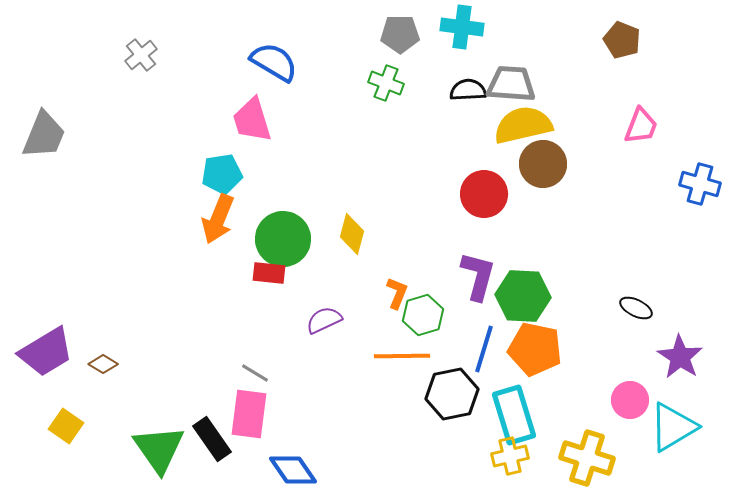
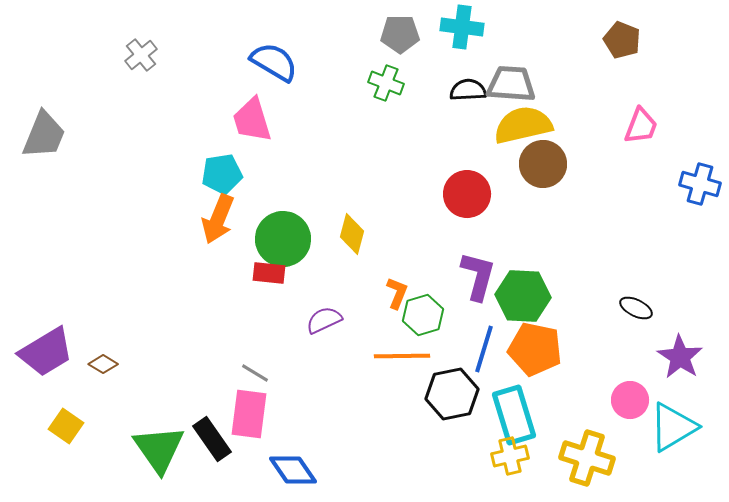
red circle at (484, 194): moved 17 px left
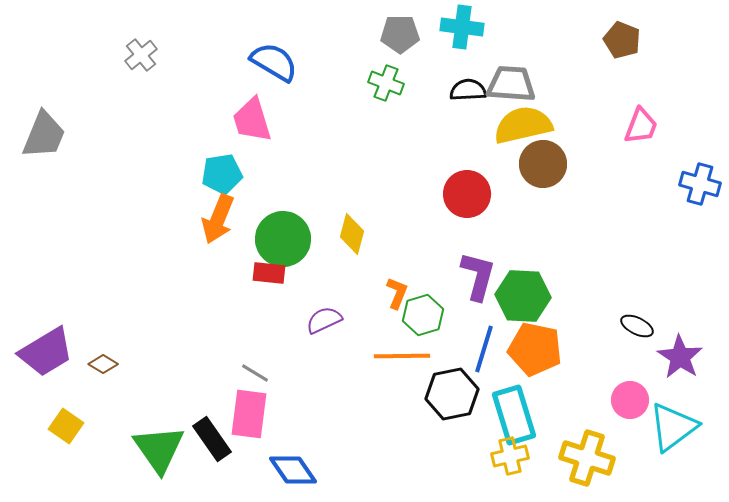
black ellipse at (636, 308): moved 1 px right, 18 px down
cyan triangle at (673, 427): rotated 6 degrees counterclockwise
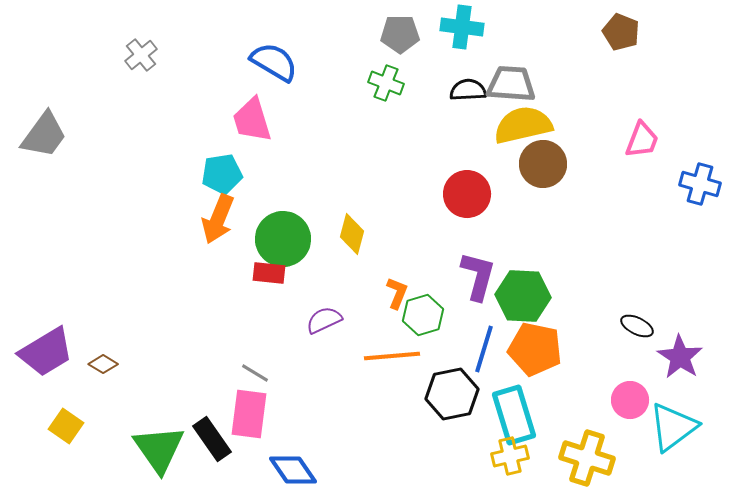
brown pentagon at (622, 40): moved 1 px left, 8 px up
pink trapezoid at (641, 126): moved 1 px right, 14 px down
gray trapezoid at (44, 135): rotated 14 degrees clockwise
orange line at (402, 356): moved 10 px left; rotated 4 degrees counterclockwise
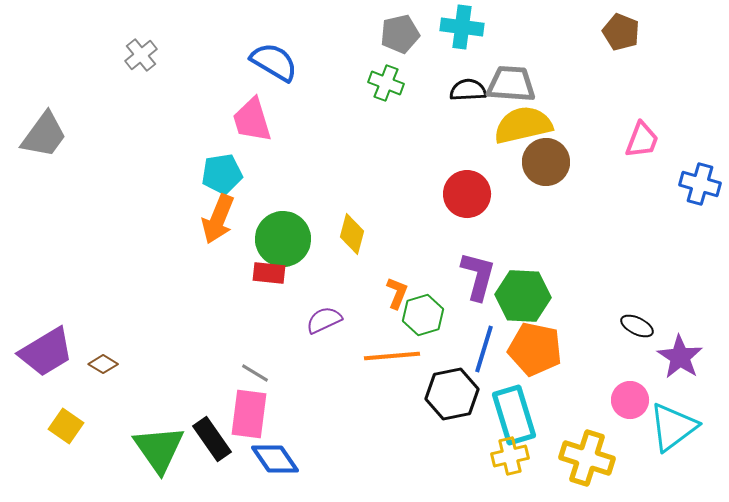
gray pentagon at (400, 34): rotated 12 degrees counterclockwise
brown circle at (543, 164): moved 3 px right, 2 px up
blue diamond at (293, 470): moved 18 px left, 11 px up
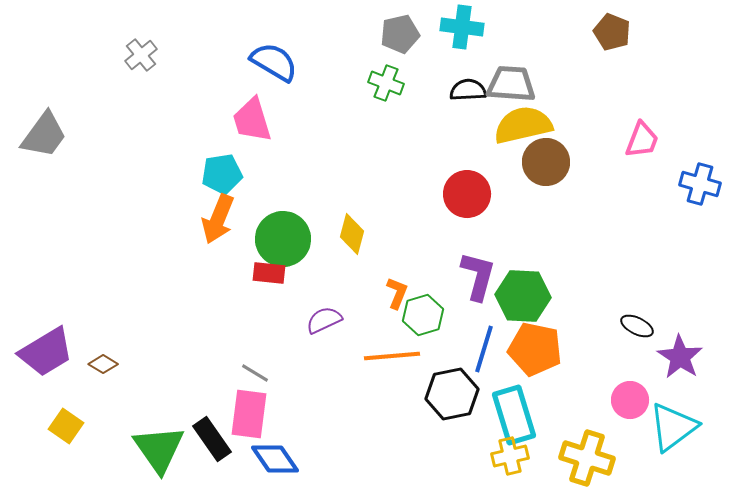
brown pentagon at (621, 32): moved 9 px left
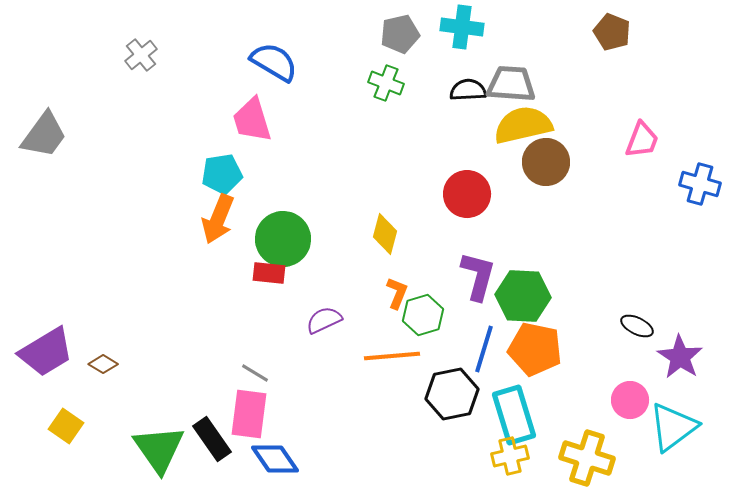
yellow diamond at (352, 234): moved 33 px right
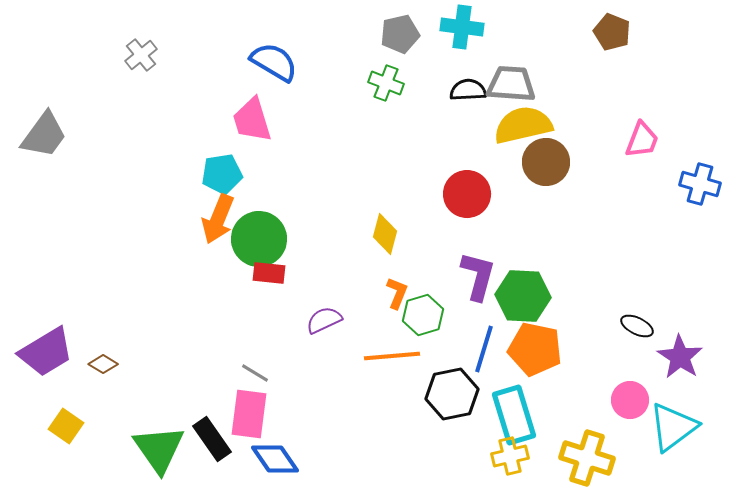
green circle at (283, 239): moved 24 px left
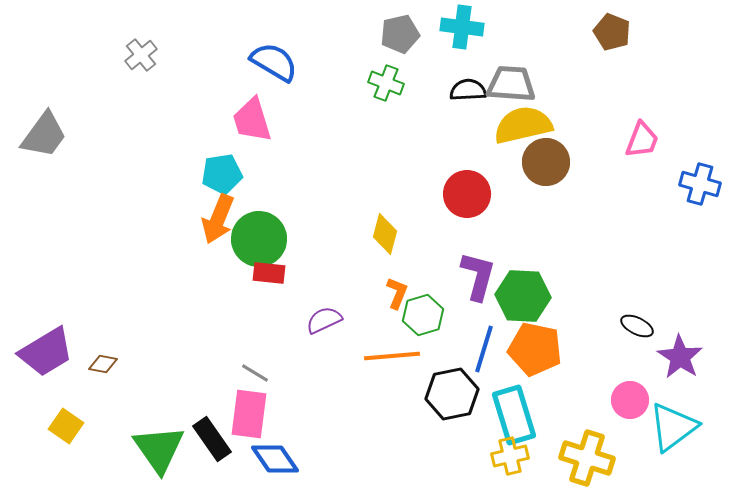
brown diamond at (103, 364): rotated 20 degrees counterclockwise
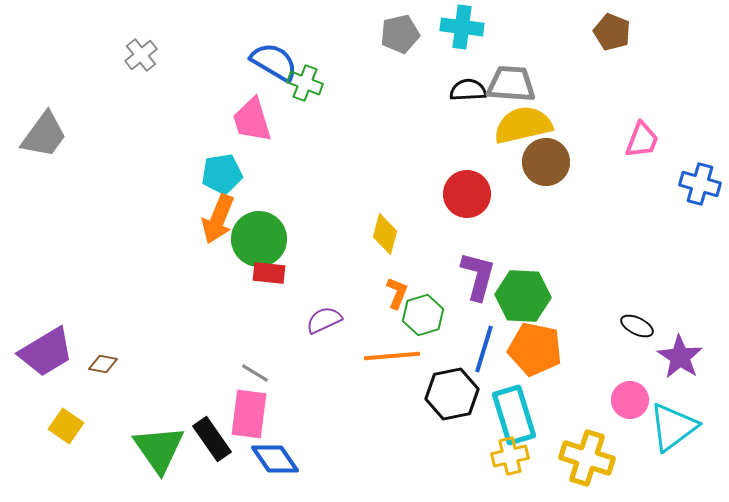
green cross at (386, 83): moved 81 px left
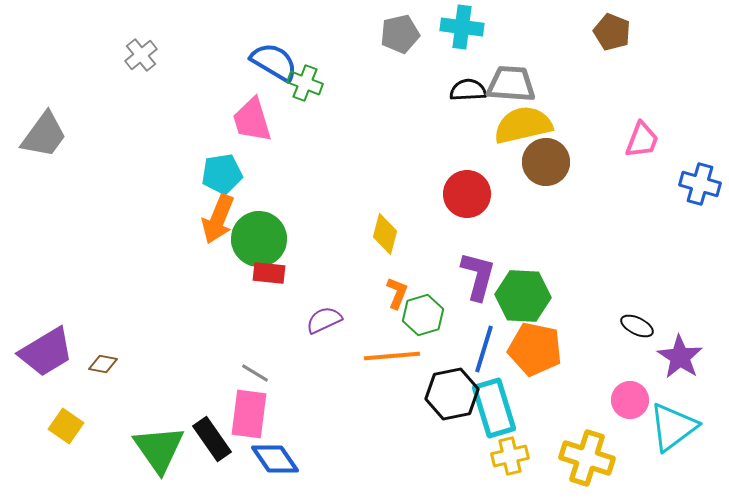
cyan rectangle at (514, 415): moved 20 px left, 7 px up
